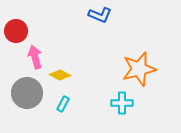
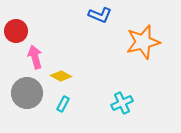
orange star: moved 4 px right, 27 px up
yellow diamond: moved 1 px right, 1 px down
cyan cross: rotated 25 degrees counterclockwise
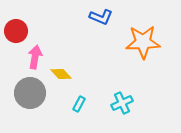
blue L-shape: moved 1 px right, 2 px down
orange star: rotated 12 degrees clockwise
pink arrow: rotated 25 degrees clockwise
yellow diamond: moved 2 px up; rotated 20 degrees clockwise
gray circle: moved 3 px right
cyan rectangle: moved 16 px right
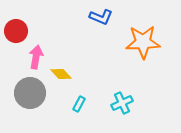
pink arrow: moved 1 px right
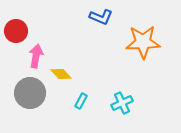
pink arrow: moved 1 px up
cyan rectangle: moved 2 px right, 3 px up
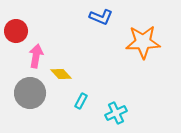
cyan cross: moved 6 px left, 10 px down
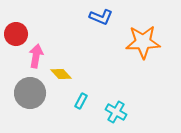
red circle: moved 3 px down
cyan cross: moved 1 px up; rotated 35 degrees counterclockwise
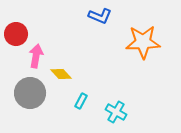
blue L-shape: moved 1 px left, 1 px up
